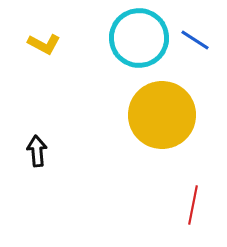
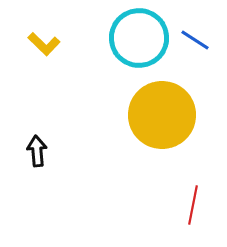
yellow L-shape: rotated 16 degrees clockwise
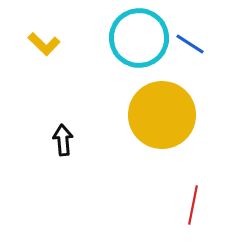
blue line: moved 5 px left, 4 px down
black arrow: moved 26 px right, 11 px up
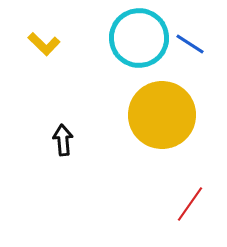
red line: moved 3 px left, 1 px up; rotated 24 degrees clockwise
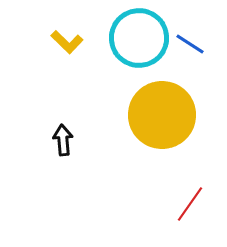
yellow L-shape: moved 23 px right, 2 px up
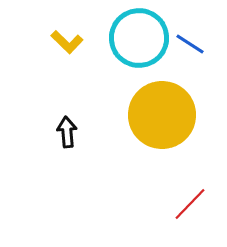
black arrow: moved 4 px right, 8 px up
red line: rotated 9 degrees clockwise
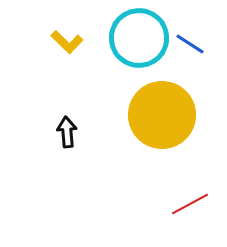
red line: rotated 18 degrees clockwise
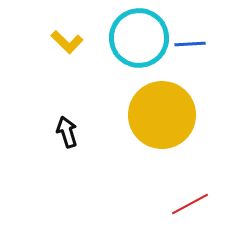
blue line: rotated 36 degrees counterclockwise
black arrow: rotated 12 degrees counterclockwise
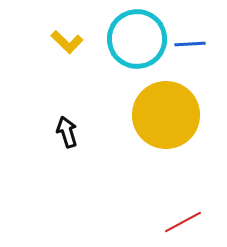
cyan circle: moved 2 px left, 1 px down
yellow circle: moved 4 px right
red line: moved 7 px left, 18 px down
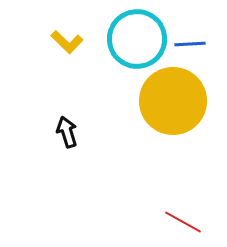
yellow circle: moved 7 px right, 14 px up
red line: rotated 57 degrees clockwise
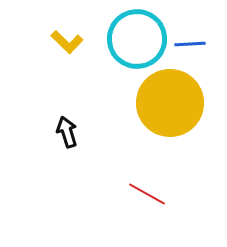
yellow circle: moved 3 px left, 2 px down
red line: moved 36 px left, 28 px up
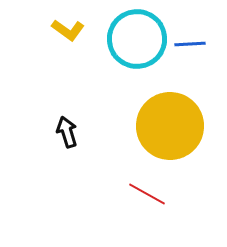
yellow L-shape: moved 1 px right, 12 px up; rotated 8 degrees counterclockwise
yellow circle: moved 23 px down
